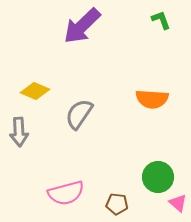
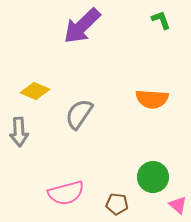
green circle: moved 5 px left
pink triangle: moved 2 px down
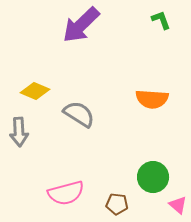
purple arrow: moved 1 px left, 1 px up
gray semicircle: rotated 88 degrees clockwise
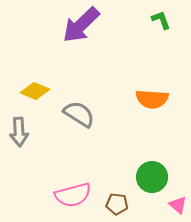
green circle: moved 1 px left
pink semicircle: moved 7 px right, 2 px down
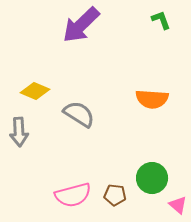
green circle: moved 1 px down
brown pentagon: moved 2 px left, 9 px up
